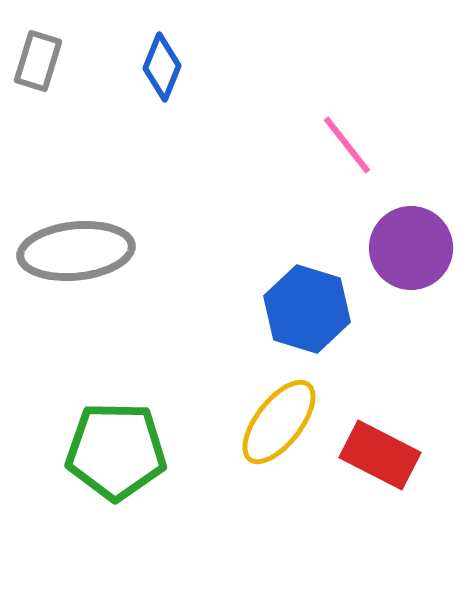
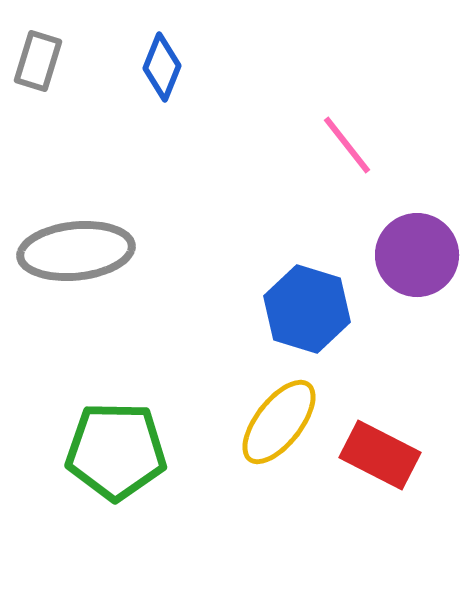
purple circle: moved 6 px right, 7 px down
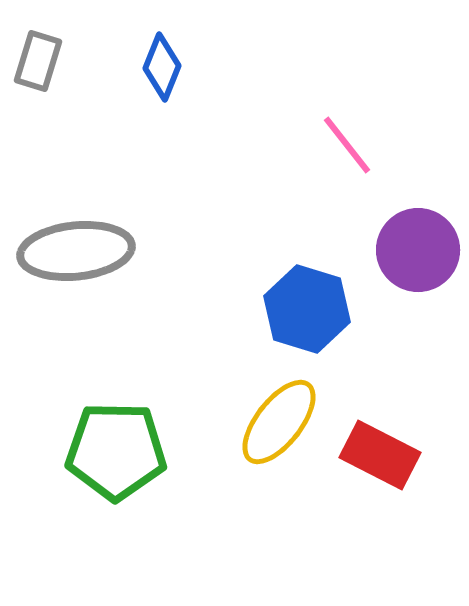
purple circle: moved 1 px right, 5 px up
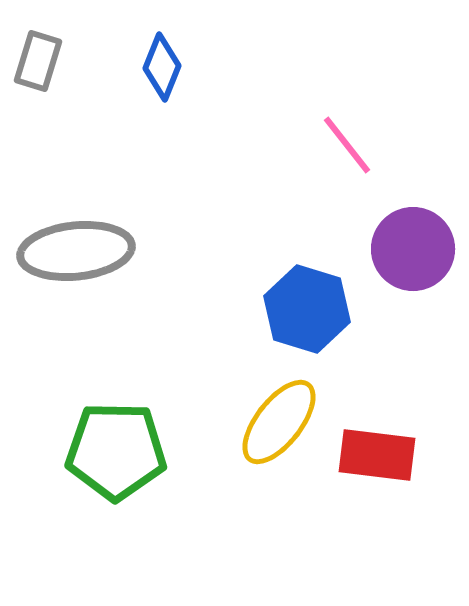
purple circle: moved 5 px left, 1 px up
red rectangle: moved 3 px left; rotated 20 degrees counterclockwise
